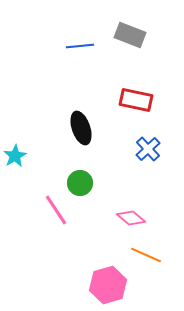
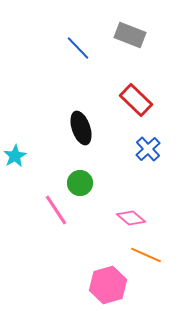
blue line: moved 2 px left, 2 px down; rotated 52 degrees clockwise
red rectangle: rotated 32 degrees clockwise
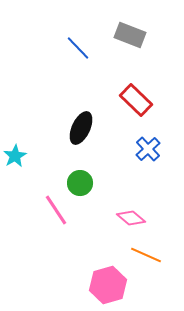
black ellipse: rotated 44 degrees clockwise
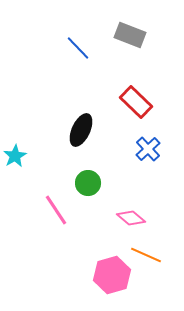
red rectangle: moved 2 px down
black ellipse: moved 2 px down
green circle: moved 8 px right
pink hexagon: moved 4 px right, 10 px up
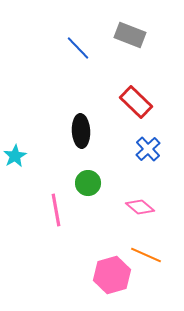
black ellipse: moved 1 px down; rotated 28 degrees counterclockwise
pink line: rotated 24 degrees clockwise
pink diamond: moved 9 px right, 11 px up
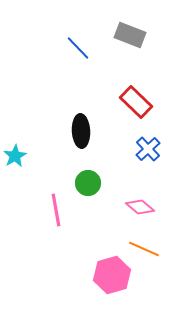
orange line: moved 2 px left, 6 px up
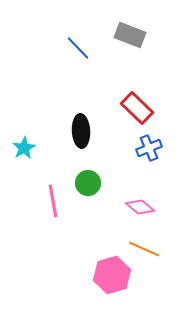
red rectangle: moved 1 px right, 6 px down
blue cross: moved 1 px right, 1 px up; rotated 20 degrees clockwise
cyan star: moved 9 px right, 8 px up
pink line: moved 3 px left, 9 px up
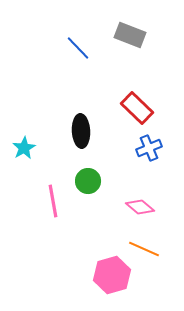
green circle: moved 2 px up
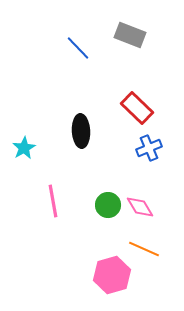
green circle: moved 20 px right, 24 px down
pink diamond: rotated 20 degrees clockwise
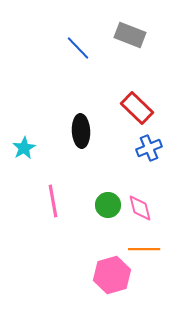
pink diamond: moved 1 px down; rotated 16 degrees clockwise
orange line: rotated 24 degrees counterclockwise
